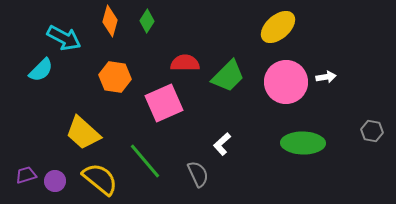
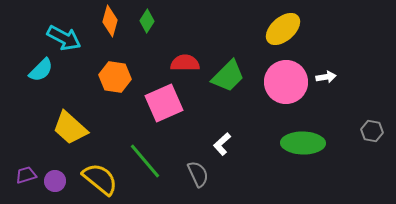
yellow ellipse: moved 5 px right, 2 px down
yellow trapezoid: moved 13 px left, 5 px up
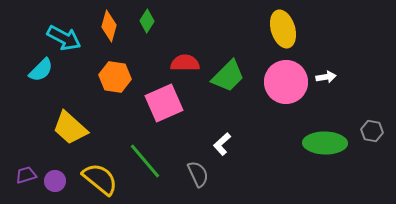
orange diamond: moved 1 px left, 5 px down
yellow ellipse: rotated 66 degrees counterclockwise
green ellipse: moved 22 px right
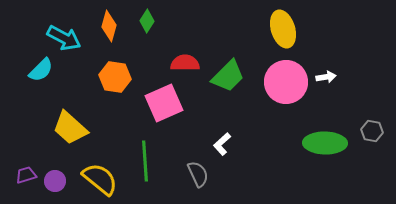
green line: rotated 36 degrees clockwise
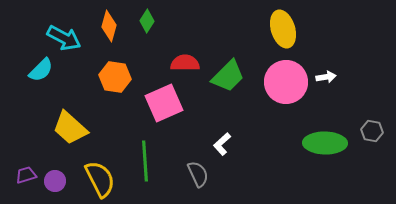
yellow semicircle: rotated 24 degrees clockwise
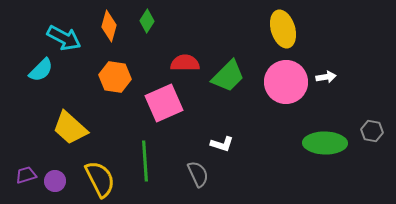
white L-shape: rotated 120 degrees counterclockwise
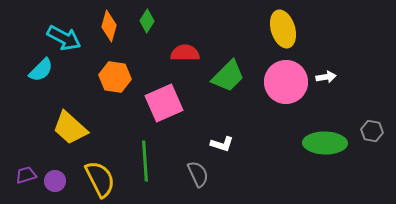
red semicircle: moved 10 px up
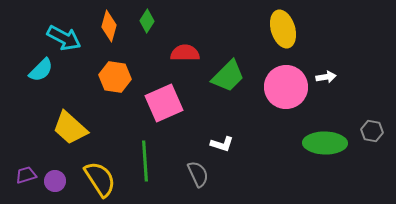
pink circle: moved 5 px down
yellow semicircle: rotated 6 degrees counterclockwise
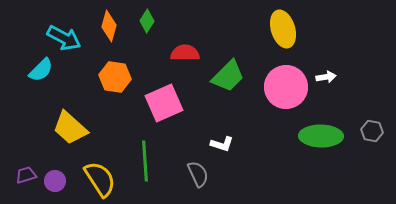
green ellipse: moved 4 px left, 7 px up
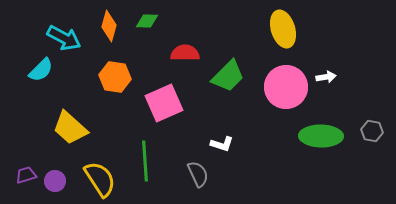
green diamond: rotated 60 degrees clockwise
